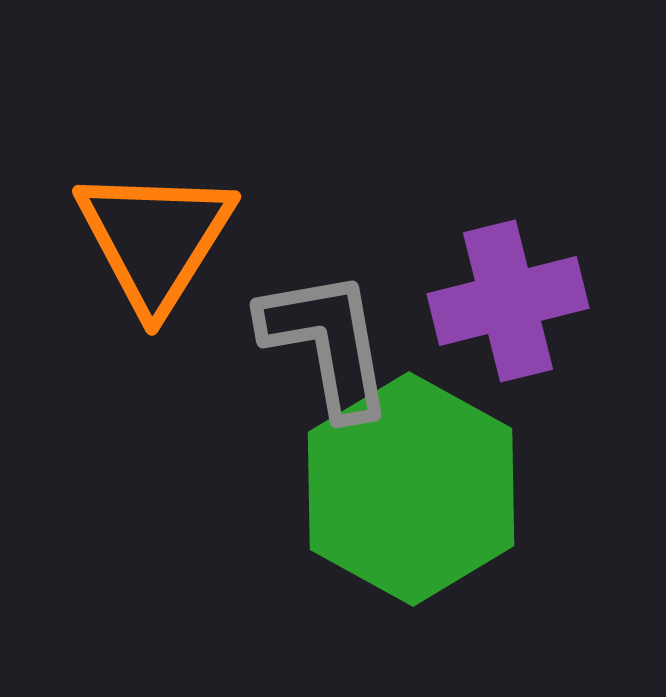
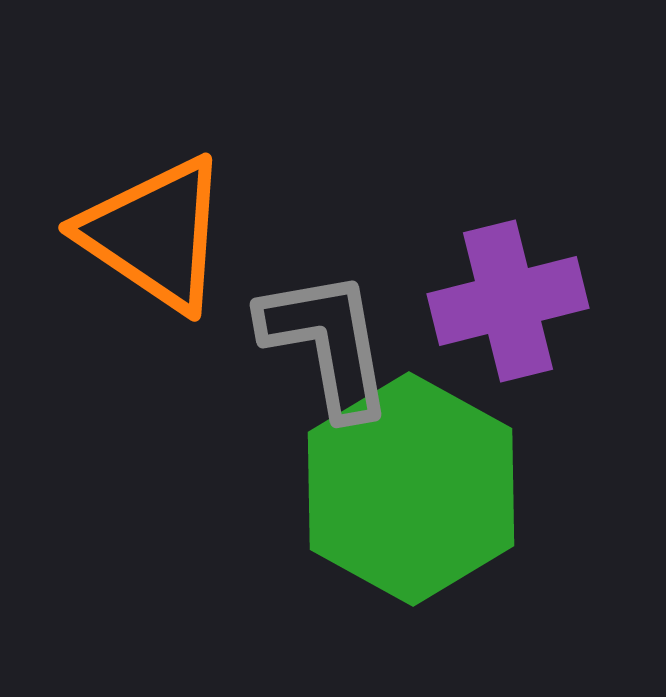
orange triangle: moved 5 px up; rotated 28 degrees counterclockwise
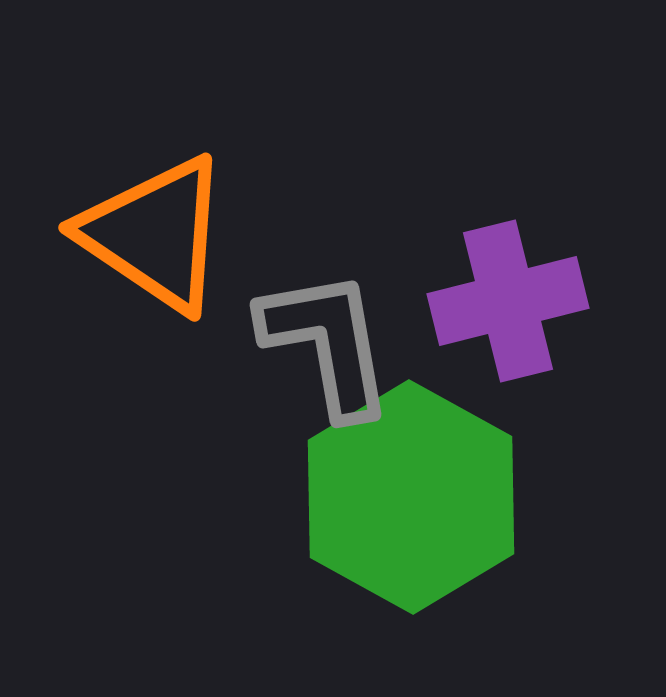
green hexagon: moved 8 px down
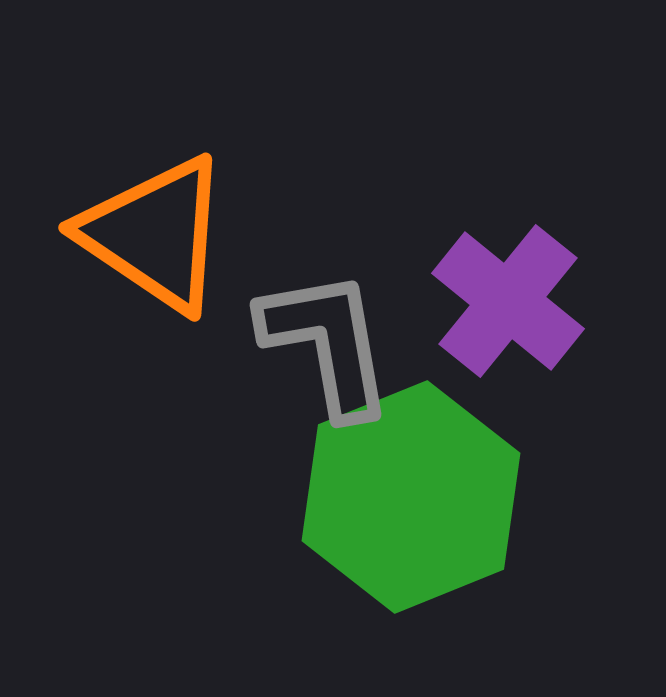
purple cross: rotated 37 degrees counterclockwise
green hexagon: rotated 9 degrees clockwise
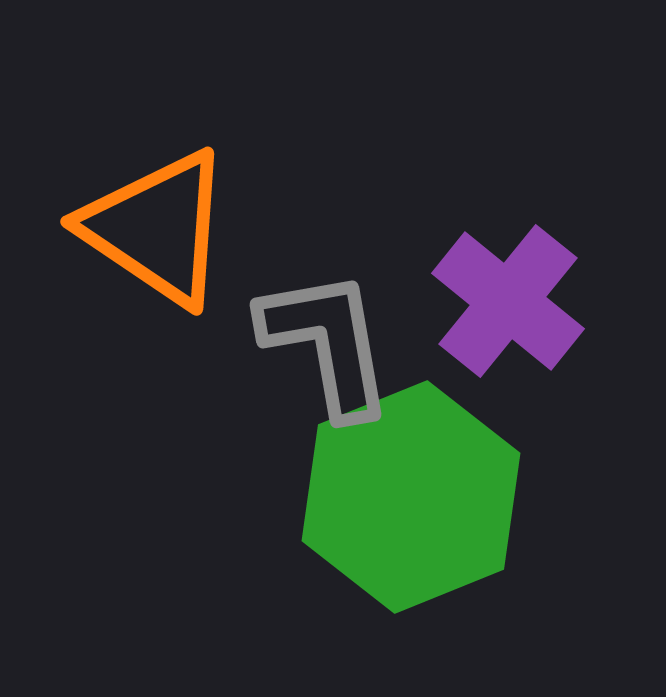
orange triangle: moved 2 px right, 6 px up
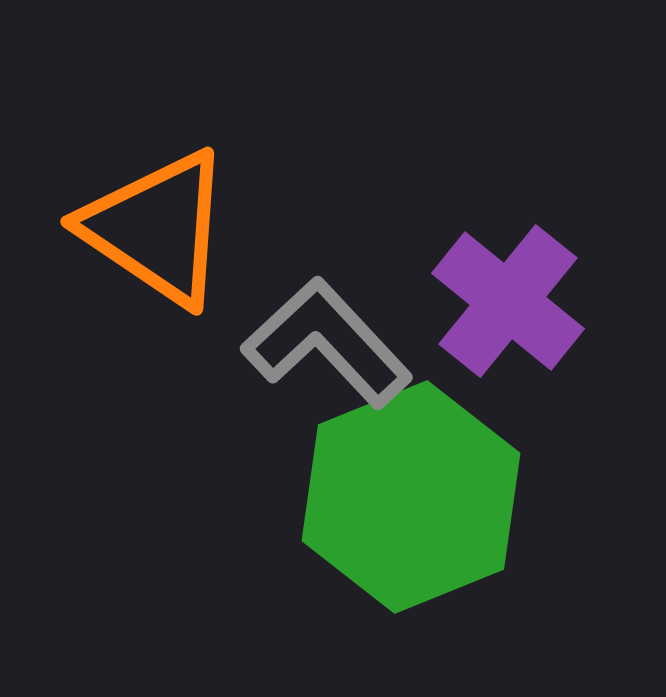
gray L-shape: rotated 33 degrees counterclockwise
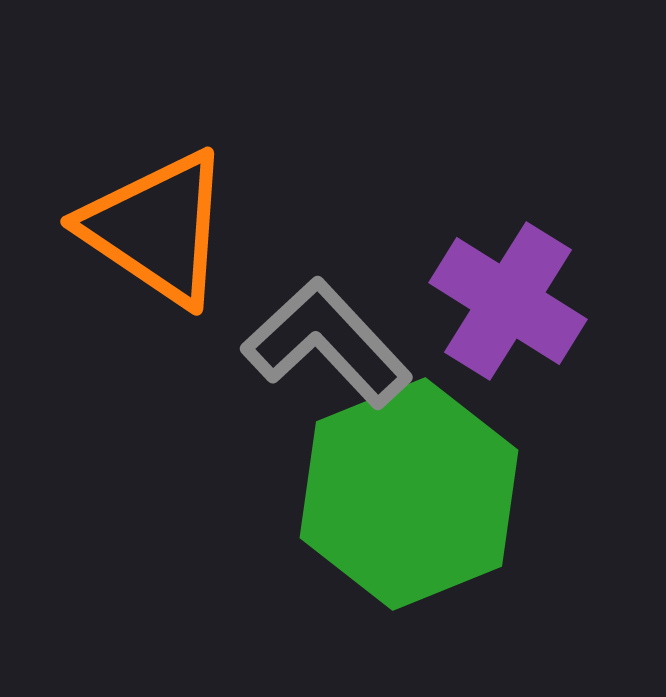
purple cross: rotated 7 degrees counterclockwise
green hexagon: moved 2 px left, 3 px up
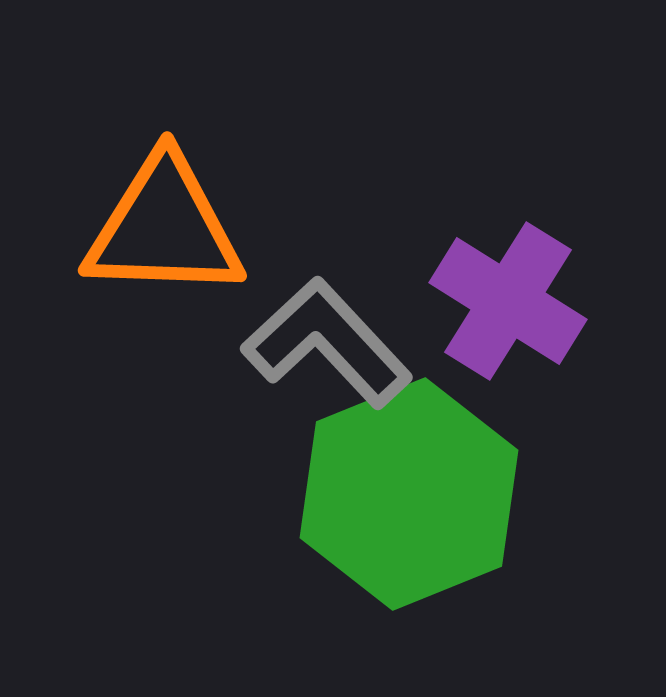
orange triangle: moved 7 px right; rotated 32 degrees counterclockwise
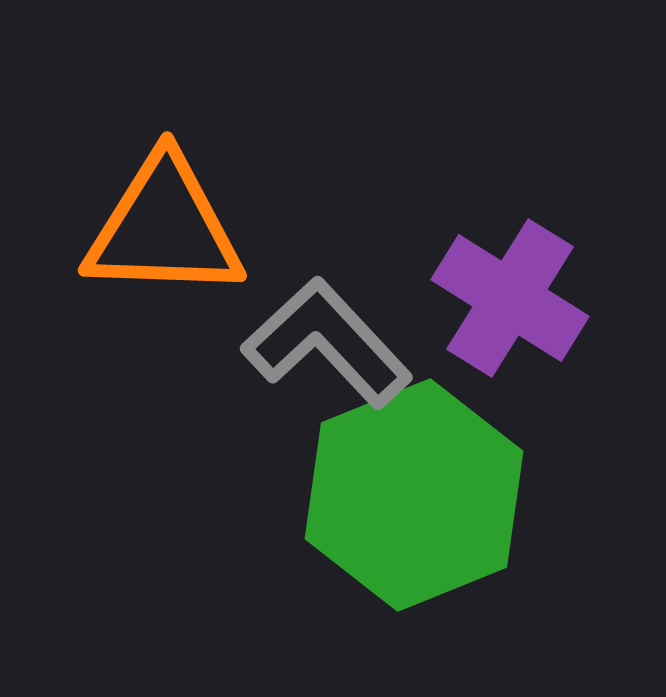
purple cross: moved 2 px right, 3 px up
green hexagon: moved 5 px right, 1 px down
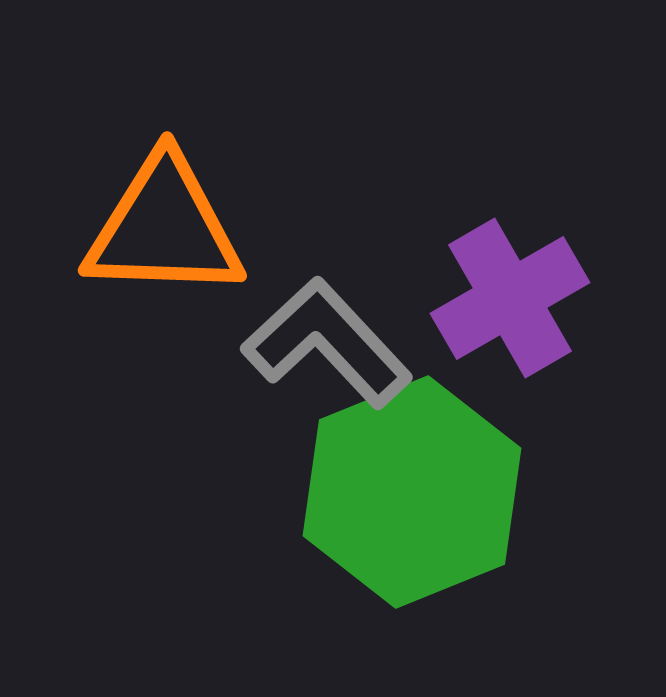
purple cross: rotated 28 degrees clockwise
green hexagon: moved 2 px left, 3 px up
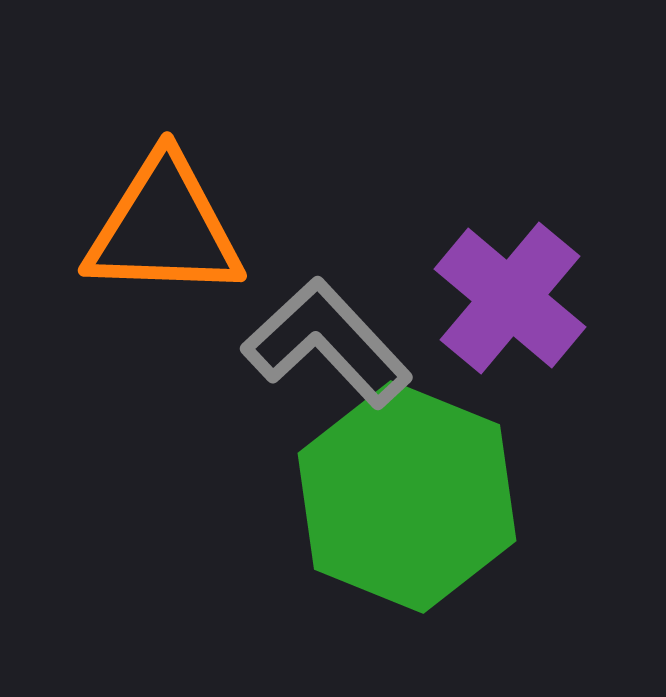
purple cross: rotated 20 degrees counterclockwise
green hexagon: moved 5 px left, 5 px down; rotated 16 degrees counterclockwise
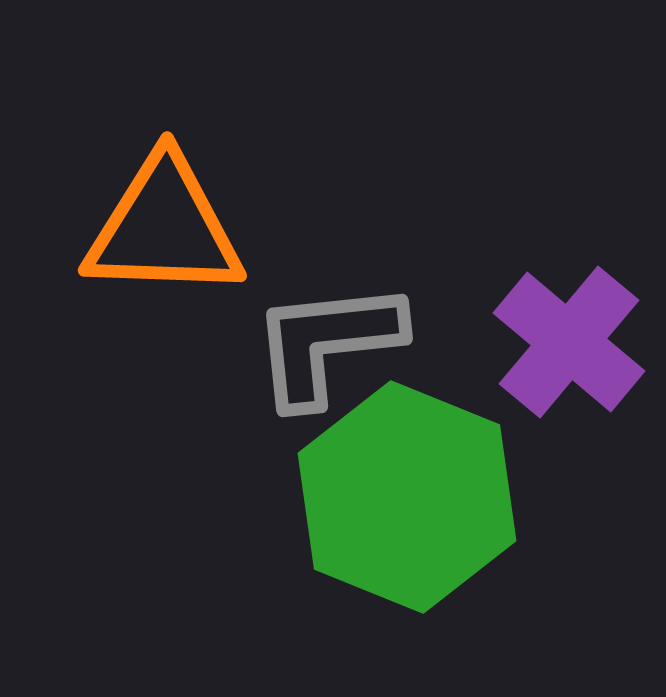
purple cross: moved 59 px right, 44 px down
gray L-shape: rotated 53 degrees counterclockwise
